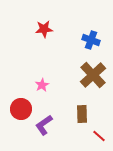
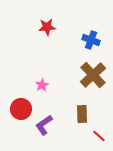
red star: moved 3 px right, 2 px up
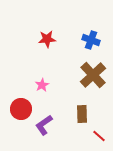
red star: moved 12 px down
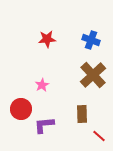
purple L-shape: rotated 30 degrees clockwise
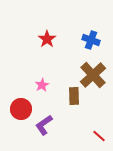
red star: rotated 30 degrees counterclockwise
brown rectangle: moved 8 px left, 18 px up
purple L-shape: rotated 30 degrees counterclockwise
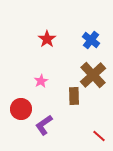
blue cross: rotated 18 degrees clockwise
pink star: moved 1 px left, 4 px up
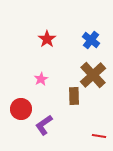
pink star: moved 2 px up
red line: rotated 32 degrees counterclockwise
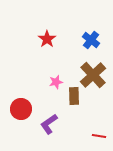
pink star: moved 15 px right, 3 px down; rotated 16 degrees clockwise
purple L-shape: moved 5 px right, 1 px up
